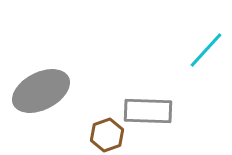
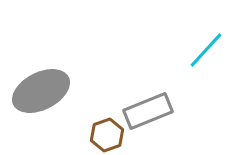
gray rectangle: rotated 24 degrees counterclockwise
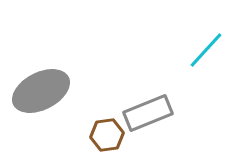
gray rectangle: moved 2 px down
brown hexagon: rotated 12 degrees clockwise
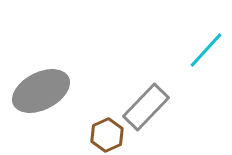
gray rectangle: moved 2 px left, 6 px up; rotated 24 degrees counterclockwise
brown hexagon: rotated 16 degrees counterclockwise
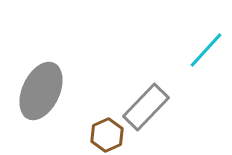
gray ellipse: rotated 38 degrees counterclockwise
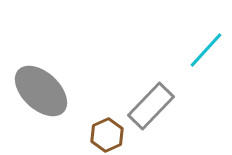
gray ellipse: rotated 72 degrees counterclockwise
gray rectangle: moved 5 px right, 1 px up
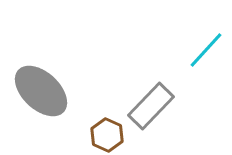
brown hexagon: rotated 12 degrees counterclockwise
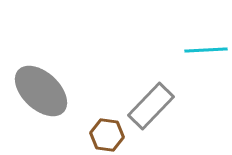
cyan line: rotated 45 degrees clockwise
brown hexagon: rotated 16 degrees counterclockwise
